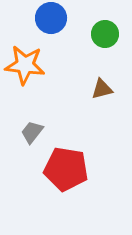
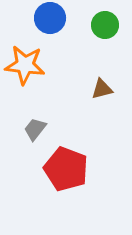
blue circle: moved 1 px left
green circle: moved 9 px up
gray trapezoid: moved 3 px right, 3 px up
red pentagon: rotated 12 degrees clockwise
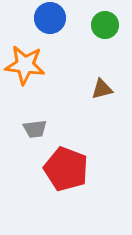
gray trapezoid: rotated 135 degrees counterclockwise
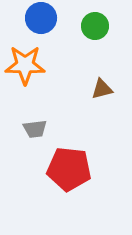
blue circle: moved 9 px left
green circle: moved 10 px left, 1 px down
orange star: rotated 6 degrees counterclockwise
red pentagon: moved 3 px right; rotated 15 degrees counterclockwise
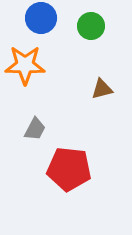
green circle: moved 4 px left
gray trapezoid: rotated 55 degrees counterclockwise
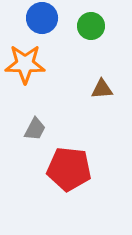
blue circle: moved 1 px right
orange star: moved 1 px up
brown triangle: rotated 10 degrees clockwise
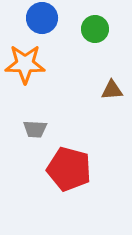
green circle: moved 4 px right, 3 px down
brown triangle: moved 10 px right, 1 px down
gray trapezoid: rotated 65 degrees clockwise
red pentagon: rotated 9 degrees clockwise
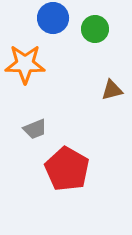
blue circle: moved 11 px right
brown triangle: rotated 10 degrees counterclockwise
gray trapezoid: rotated 25 degrees counterclockwise
red pentagon: moved 2 px left; rotated 15 degrees clockwise
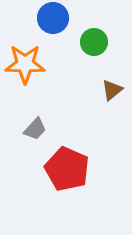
green circle: moved 1 px left, 13 px down
brown triangle: rotated 25 degrees counterclockwise
gray trapezoid: rotated 25 degrees counterclockwise
red pentagon: rotated 6 degrees counterclockwise
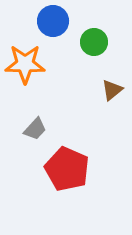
blue circle: moved 3 px down
